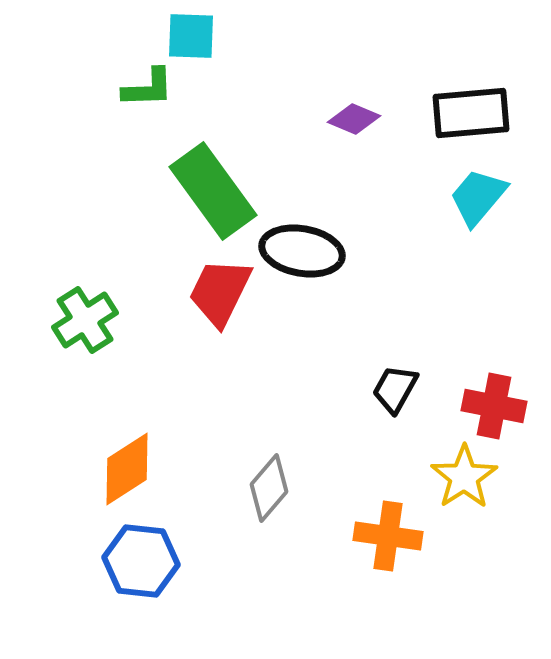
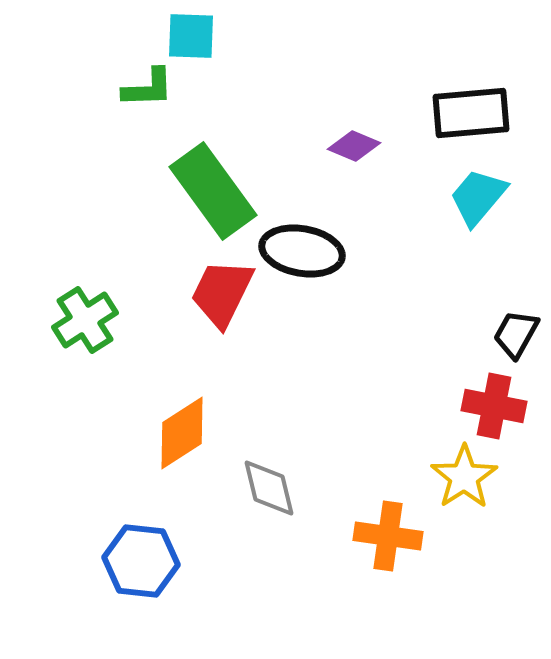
purple diamond: moved 27 px down
red trapezoid: moved 2 px right, 1 px down
black trapezoid: moved 121 px right, 55 px up
orange diamond: moved 55 px right, 36 px up
gray diamond: rotated 54 degrees counterclockwise
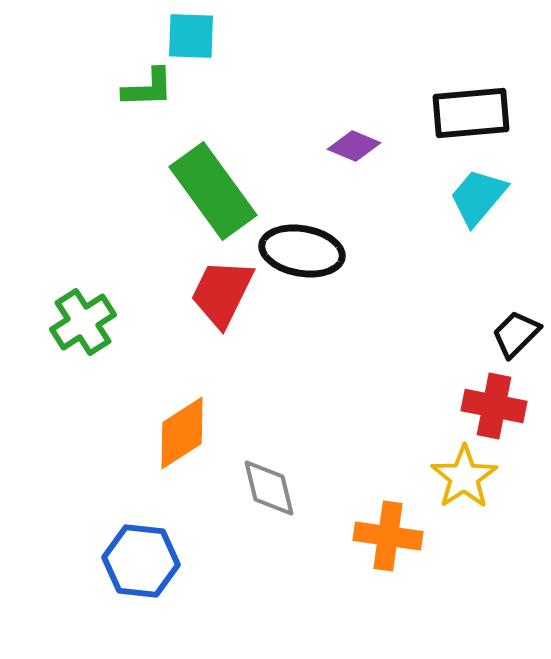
green cross: moved 2 px left, 2 px down
black trapezoid: rotated 16 degrees clockwise
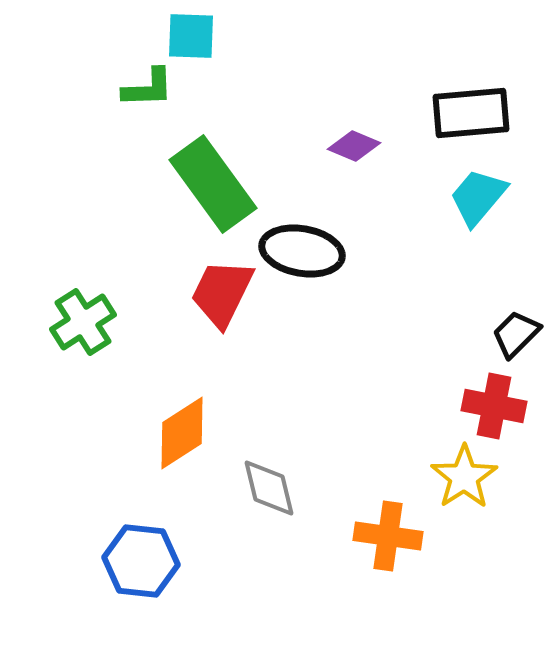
green rectangle: moved 7 px up
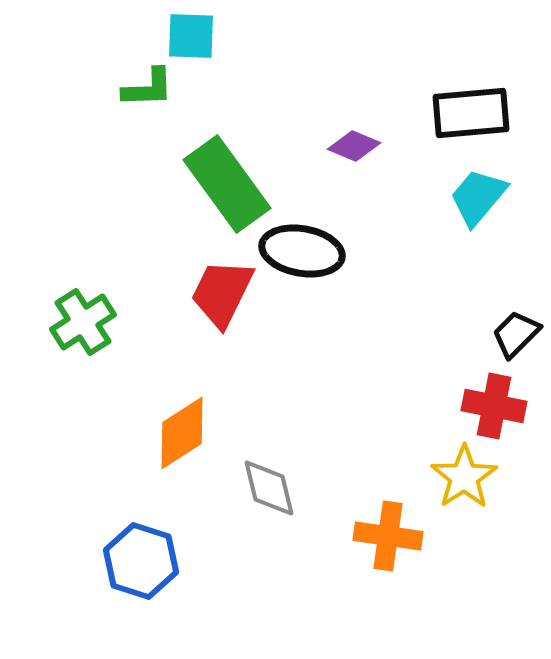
green rectangle: moved 14 px right
blue hexagon: rotated 12 degrees clockwise
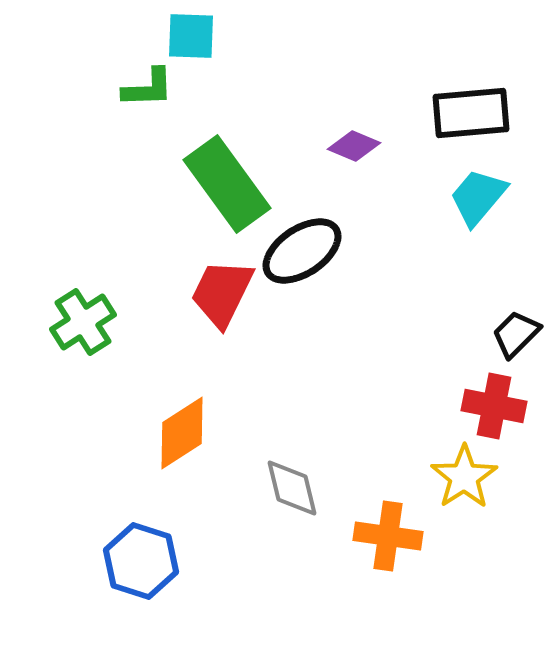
black ellipse: rotated 44 degrees counterclockwise
gray diamond: moved 23 px right
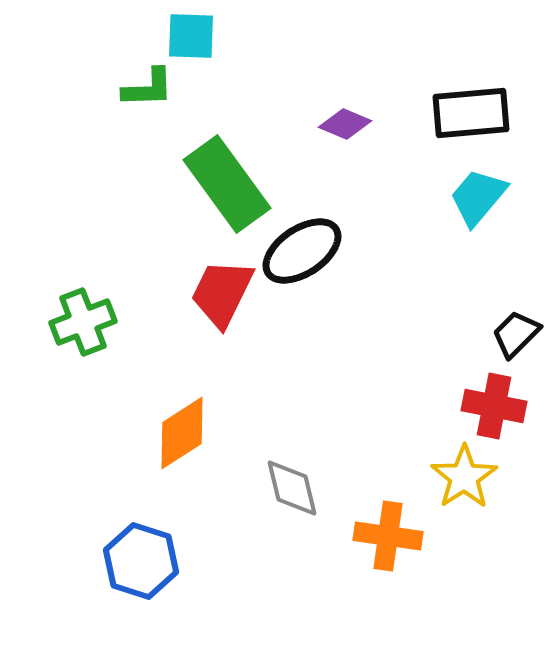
purple diamond: moved 9 px left, 22 px up
green cross: rotated 12 degrees clockwise
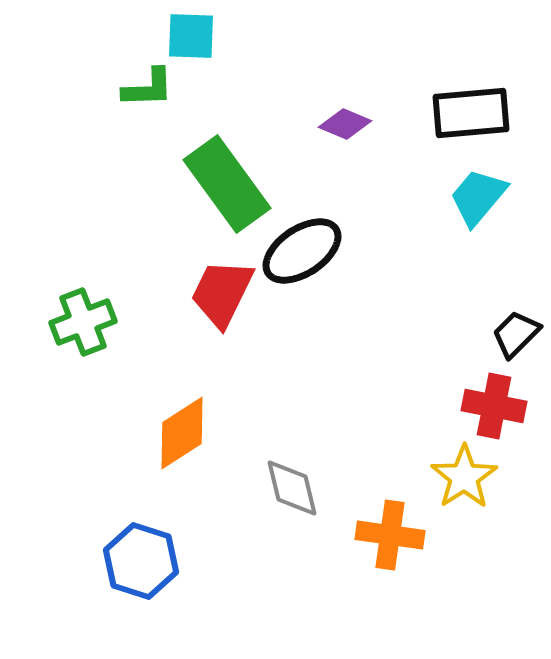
orange cross: moved 2 px right, 1 px up
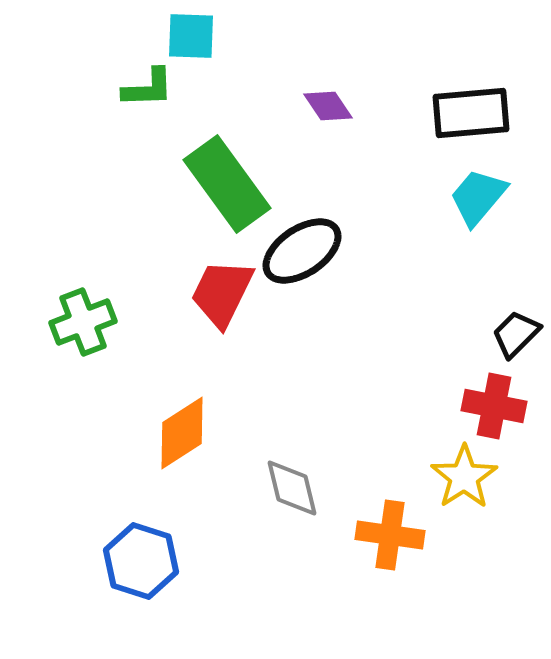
purple diamond: moved 17 px left, 18 px up; rotated 33 degrees clockwise
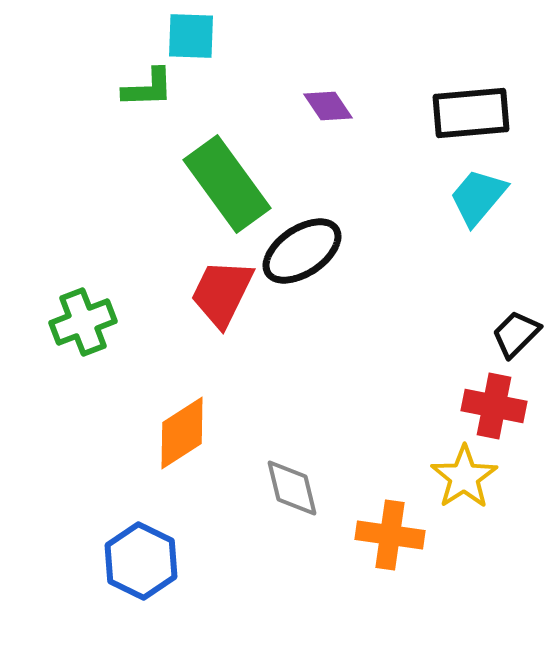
blue hexagon: rotated 8 degrees clockwise
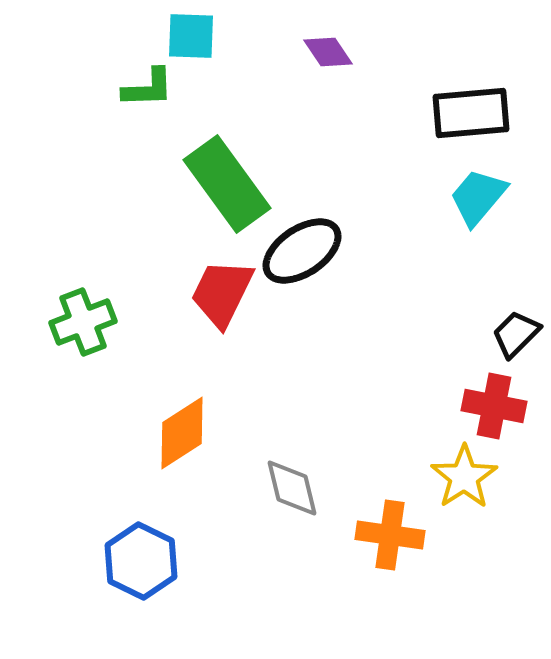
purple diamond: moved 54 px up
